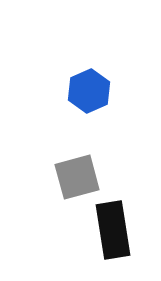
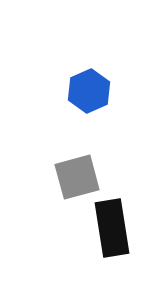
black rectangle: moved 1 px left, 2 px up
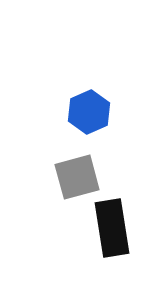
blue hexagon: moved 21 px down
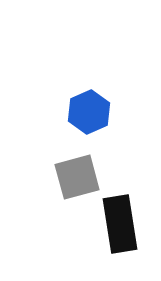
black rectangle: moved 8 px right, 4 px up
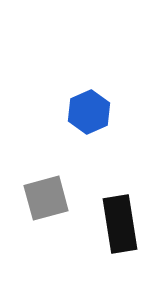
gray square: moved 31 px left, 21 px down
